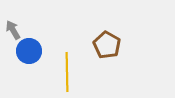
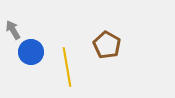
blue circle: moved 2 px right, 1 px down
yellow line: moved 5 px up; rotated 9 degrees counterclockwise
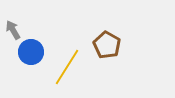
yellow line: rotated 42 degrees clockwise
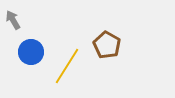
gray arrow: moved 10 px up
yellow line: moved 1 px up
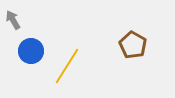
brown pentagon: moved 26 px right
blue circle: moved 1 px up
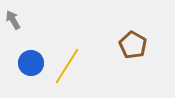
blue circle: moved 12 px down
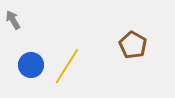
blue circle: moved 2 px down
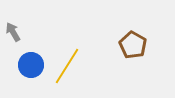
gray arrow: moved 12 px down
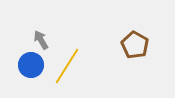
gray arrow: moved 28 px right, 8 px down
brown pentagon: moved 2 px right
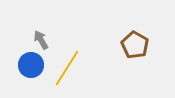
yellow line: moved 2 px down
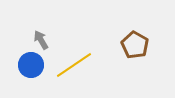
yellow line: moved 7 px right, 3 px up; rotated 24 degrees clockwise
